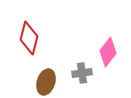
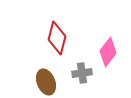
red diamond: moved 28 px right
brown ellipse: rotated 40 degrees counterclockwise
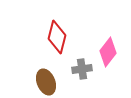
red diamond: moved 1 px up
gray cross: moved 4 px up
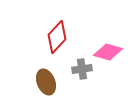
red diamond: rotated 28 degrees clockwise
pink diamond: rotated 68 degrees clockwise
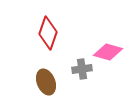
red diamond: moved 9 px left, 4 px up; rotated 24 degrees counterclockwise
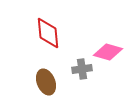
red diamond: rotated 24 degrees counterclockwise
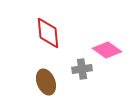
pink diamond: moved 1 px left, 2 px up; rotated 20 degrees clockwise
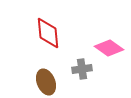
pink diamond: moved 2 px right, 2 px up
